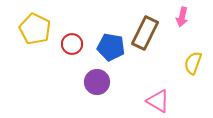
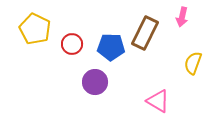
blue pentagon: rotated 8 degrees counterclockwise
purple circle: moved 2 px left
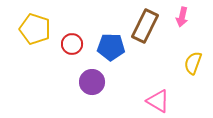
yellow pentagon: rotated 8 degrees counterclockwise
brown rectangle: moved 7 px up
purple circle: moved 3 px left
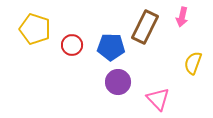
brown rectangle: moved 1 px down
red circle: moved 1 px down
purple circle: moved 26 px right
pink triangle: moved 2 px up; rotated 15 degrees clockwise
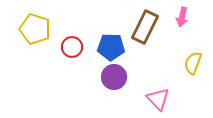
red circle: moved 2 px down
purple circle: moved 4 px left, 5 px up
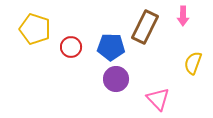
pink arrow: moved 1 px right, 1 px up; rotated 12 degrees counterclockwise
red circle: moved 1 px left
purple circle: moved 2 px right, 2 px down
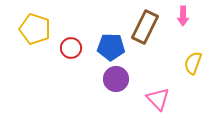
red circle: moved 1 px down
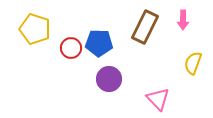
pink arrow: moved 4 px down
blue pentagon: moved 12 px left, 4 px up
purple circle: moved 7 px left
